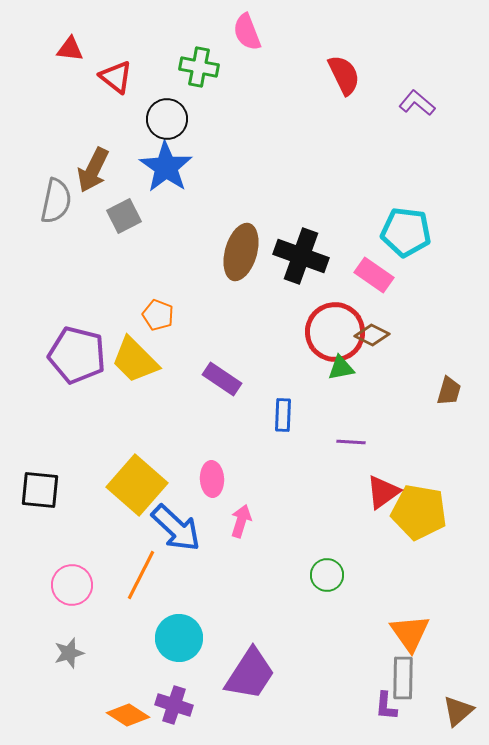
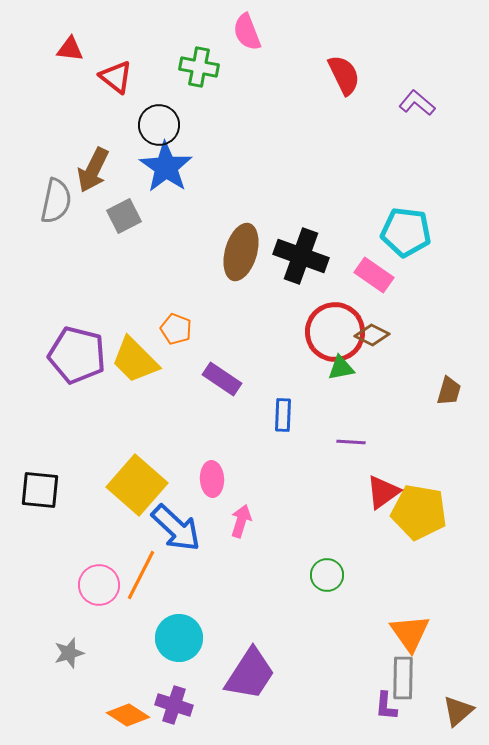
black circle at (167, 119): moved 8 px left, 6 px down
orange pentagon at (158, 315): moved 18 px right, 14 px down
pink circle at (72, 585): moved 27 px right
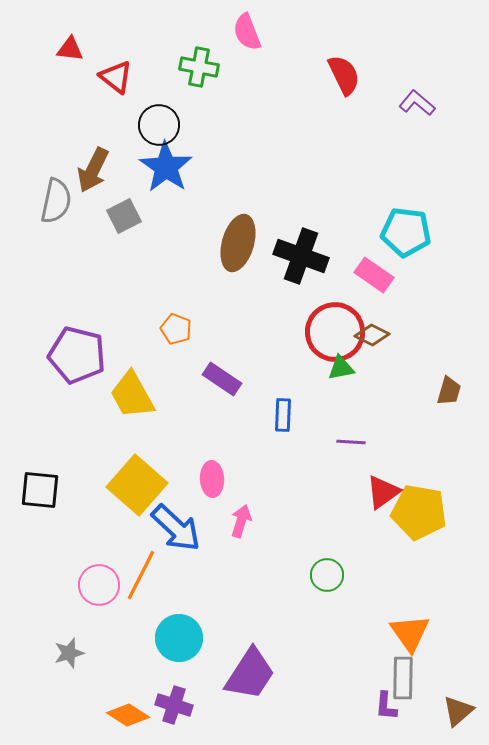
brown ellipse at (241, 252): moved 3 px left, 9 px up
yellow trapezoid at (135, 360): moved 3 px left, 35 px down; rotated 16 degrees clockwise
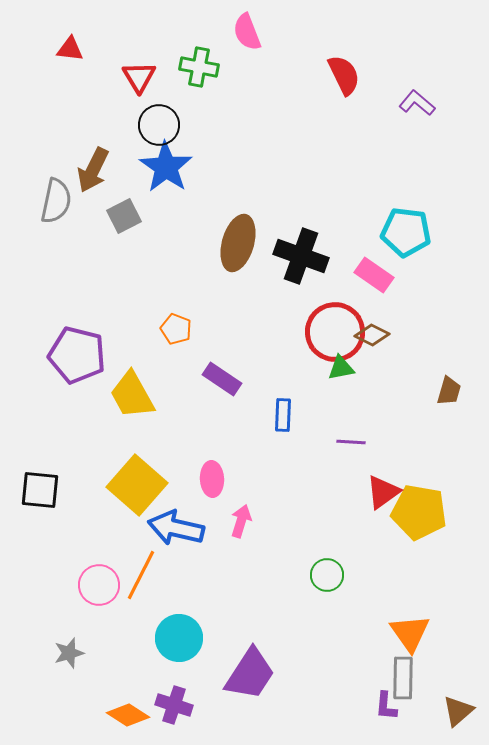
red triangle at (116, 77): moved 23 px right; rotated 21 degrees clockwise
blue arrow at (176, 528): rotated 150 degrees clockwise
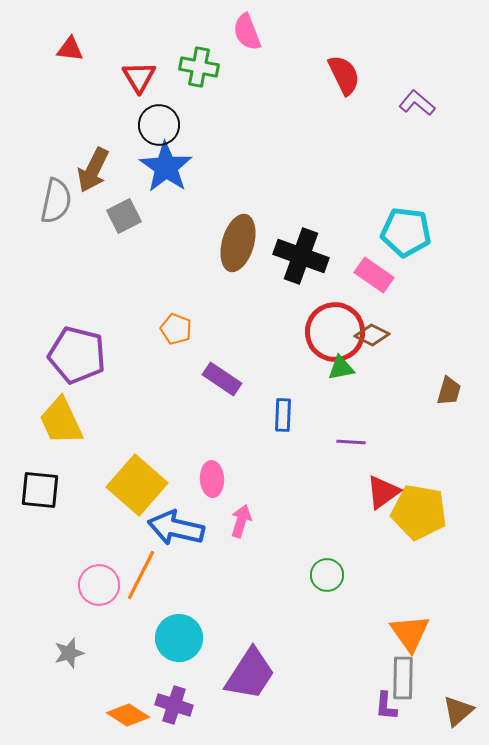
yellow trapezoid at (132, 395): moved 71 px left, 26 px down; rotated 4 degrees clockwise
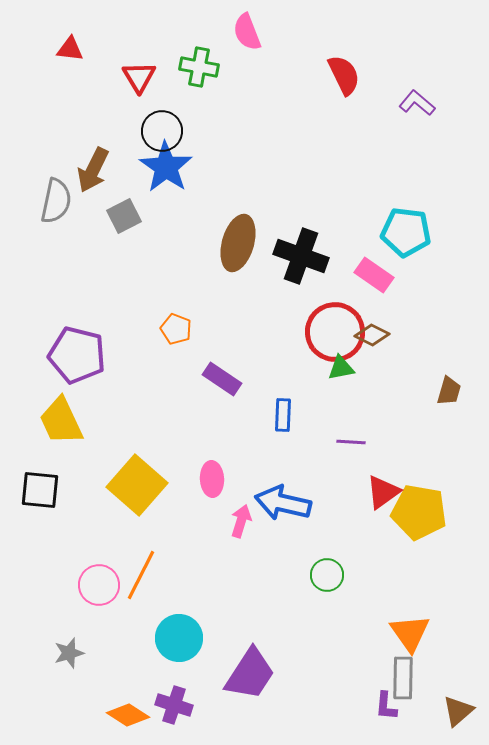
black circle at (159, 125): moved 3 px right, 6 px down
blue arrow at (176, 528): moved 107 px right, 25 px up
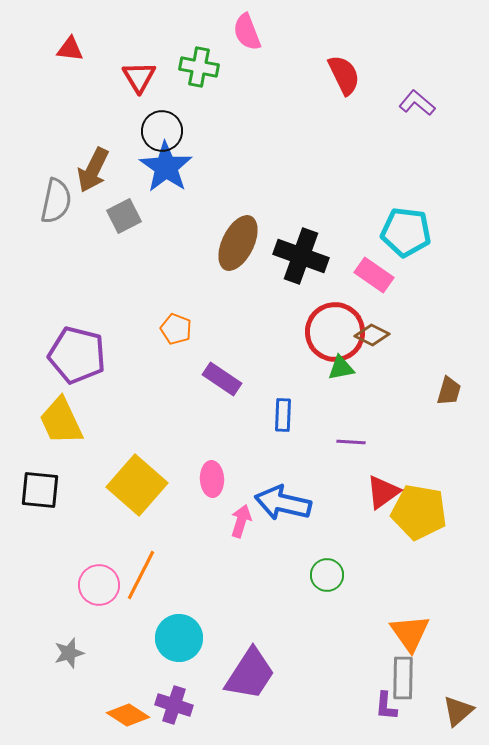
brown ellipse at (238, 243): rotated 10 degrees clockwise
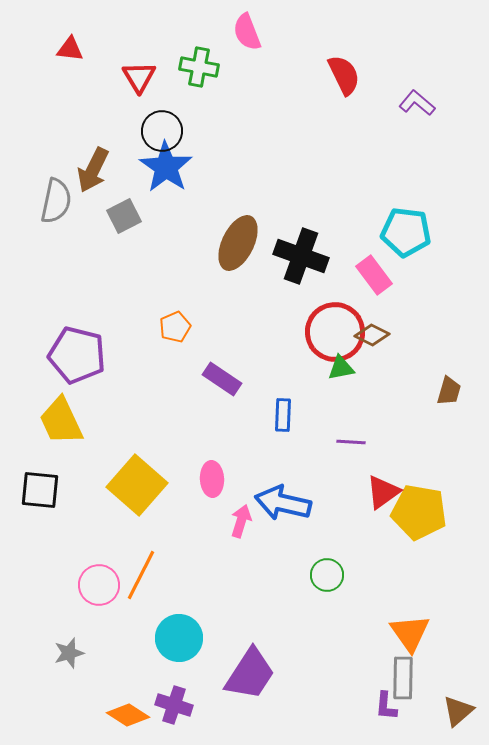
pink rectangle at (374, 275): rotated 18 degrees clockwise
orange pentagon at (176, 329): moved 1 px left, 2 px up; rotated 28 degrees clockwise
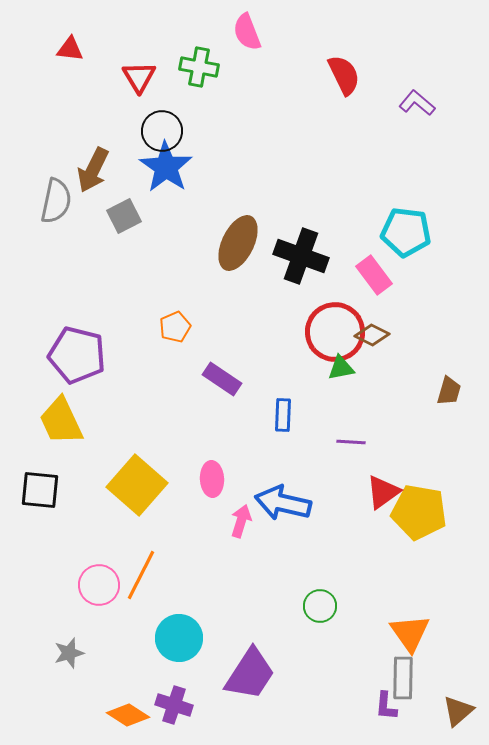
green circle at (327, 575): moved 7 px left, 31 px down
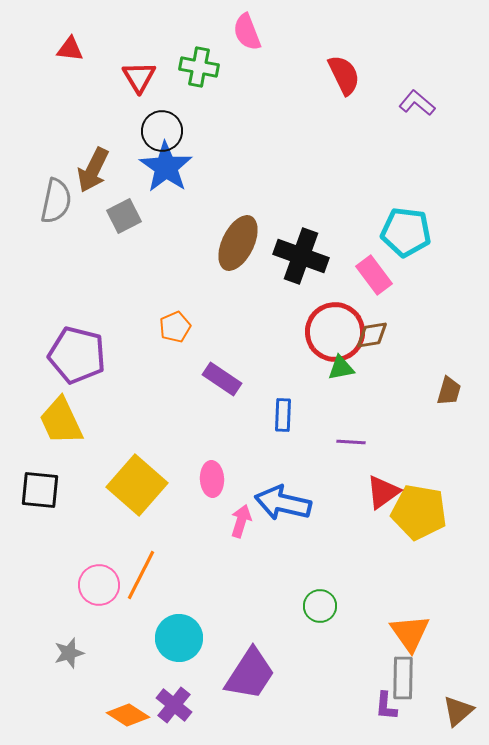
brown diamond at (372, 335): rotated 36 degrees counterclockwise
purple cross at (174, 705): rotated 21 degrees clockwise
